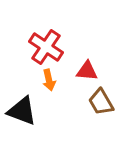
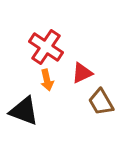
red triangle: moved 5 px left, 2 px down; rotated 30 degrees counterclockwise
orange arrow: moved 2 px left
black triangle: moved 2 px right
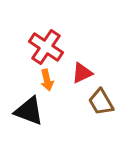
black triangle: moved 5 px right
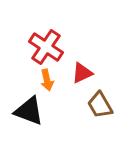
brown trapezoid: moved 1 px left, 3 px down
